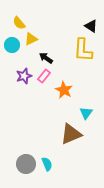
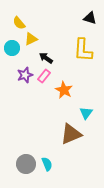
black triangle: moved 1 px left, 8 px up; rotated 16 degrees counterclockwise
cyan circle: moved 3 px down
purple star: moved 1 px right, 1 px up
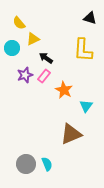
yellow triangle: moved 2 px right
cyan triangle: moved 7 px up
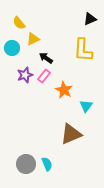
black triangle: moved 1 px down; rotated 40 degrees counterclockwise
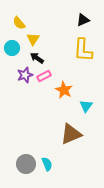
black triangle: moved 7 px left, 1 px down
yellow triangle: rotated 32 degrees counterclockwise
black arrow: moved 9 px left
pink rectangle: rotated 24 degrees clockwise
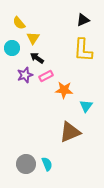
yellow triangle: moved 1 px up
pink rectangle: moved 2 px right
orange star: rotated 24 degrees counterclockwise
brown triangle: moved 1 px left, 2 px up
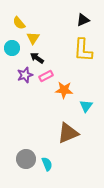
brown triangle: moved 2 px left, 1 px down
gray circle: moved 5 px up
